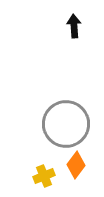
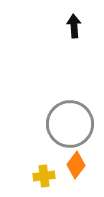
gray circle: moved 4 px right
yellow cross: rotated 15 degrees clockwise
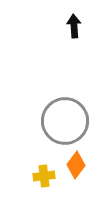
gray circle: moved 5 px left, 3 px up
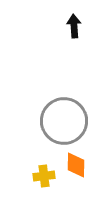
gray circle: moved 1 px left
orange diamond: rotated 36 degrees counterclockwise
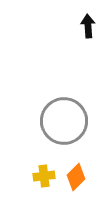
black arrow: moved 14 px right
orange diamond: moved 12 px down; rotated 44 degrees clockwise
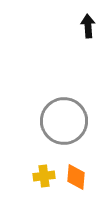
orange diamond: rotated 40 degrees counterclockwise
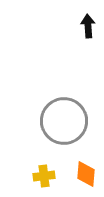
orange diamond: moved 10 px right, 3 px up
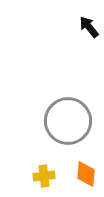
black arrow: moved 1 px right, 1 px down; rotated 35 degrees counterclockwise
gray circle: moved 4 px right
